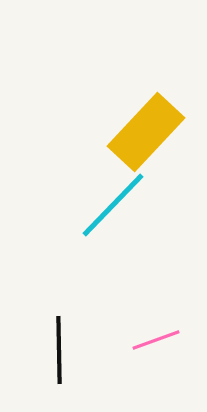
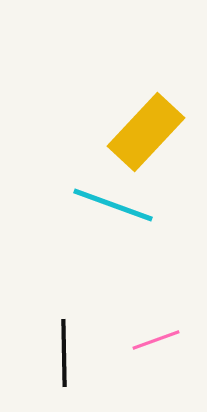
cyan line: rotated 66 degrees clockwise
black line: moved 5 px right, 3 px down
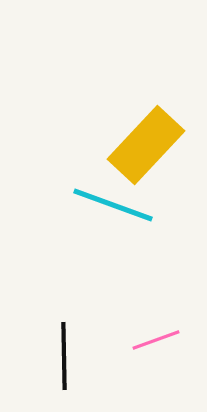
yellow rectangle: moved 13 px down
black line: moved 3 px down
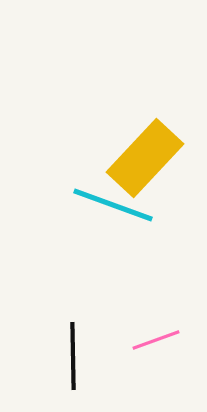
yellow rectangle: moved 1 px left, 13 px down
black line: moved 9 px right
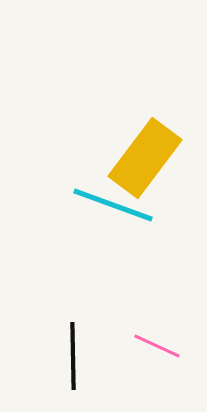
yellow rectangle: rotated 6 degrees counterclockwise
pink line: moved 1 px right, 6 px down; rotated 45 degrees clockwise
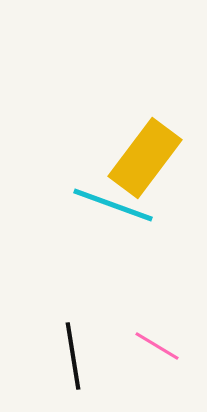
pink line: rotated 6 degrees clockwise
black line: rotated 8 degrees counterclockwise
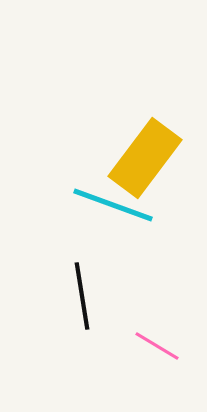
black line: moved 9 px right, 60 px up
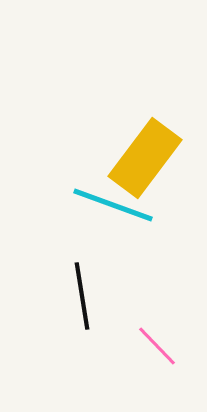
pink line: rotated 15 degrees clockwise
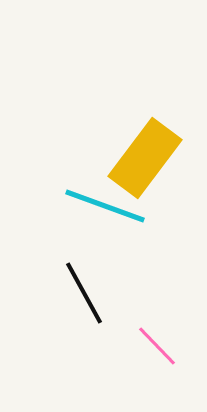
cyan line: moved 8 px left, 1 px down
black line: moved 2 px right, 3 px up; rotated 20 degrees counterclockwise
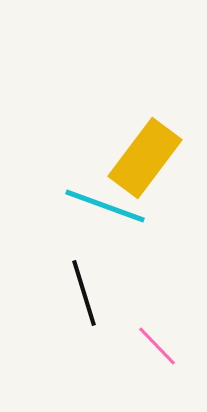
black line: rotated 12 degrees clockwise
